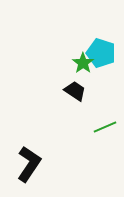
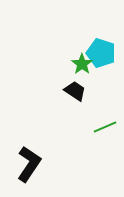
green star: moved 1 px left, 1 px down
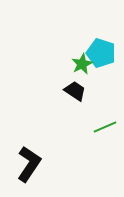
green star: rotated 10 degrees clockwise
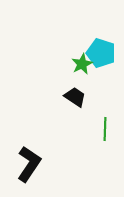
black trapezoid: moved 6 px down
green line: moved 2 px down; rotated 65 degrees counterclockwise
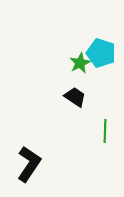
green star: moved 2 px left, 1 px up
green line: moved 2 px down
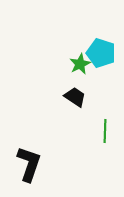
green star: moved 1 px down
black L-shape: rotated 15 degrees counterclockwise
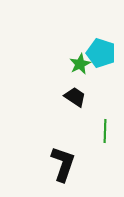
black L-shape: moved 34 px right
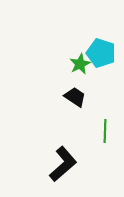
black L-shape: rotated 30 degrees clockwise
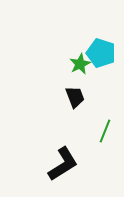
black trapezoid: rotated 35 degrees clockwise
green line: rotated 20 degrees clockwise
black L-shape: rotated 9 degrees clockwise
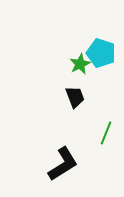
green line: moved 1 px right, 2 px down
